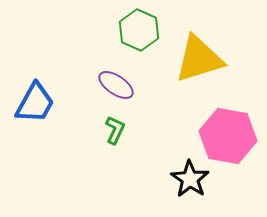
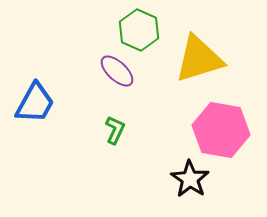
purple ellipse: moved 1 px right, 14 px up; rotated 9 degrees clockwise
pink hexagon: moved 7 px left, 6 px up
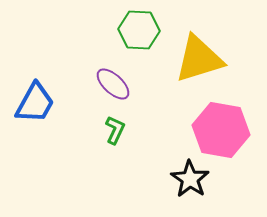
green hexagon: rotated 21 degrees counterclockwise
purple ellipse: moved 4 px left, 13 px down
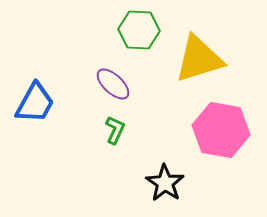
black star: moved 25 px left, 4 px down
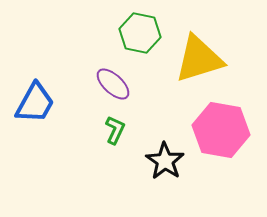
green hexagon: moved 1 px right, 3 px down; rotated 9 degrees clockwise
black star: moved 22 px up
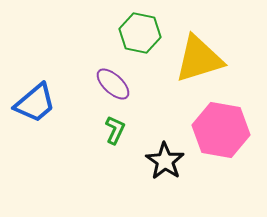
blue trapezoid: rotated 21 degrees clockwise
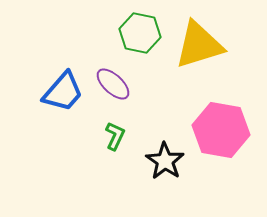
yellow triangle: moved 14 px up
blue trapezoid: moved 28 px right, 11 px up; rotated 9 degrees counterclockwise
green L-shape: moved 6 px down
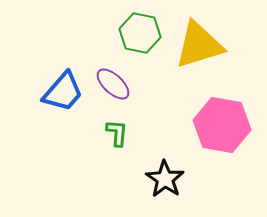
pink hexagon: moved 1 px right, 5 px up
green L-shape: moved 2 px right, 3 px up; rotated 20 degrees counterclockwise
black star: moved 18 px down
